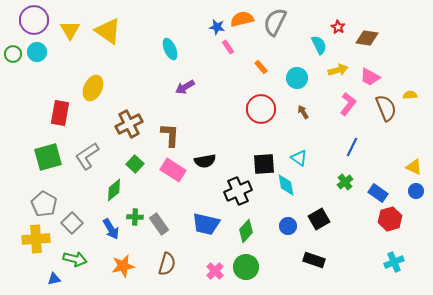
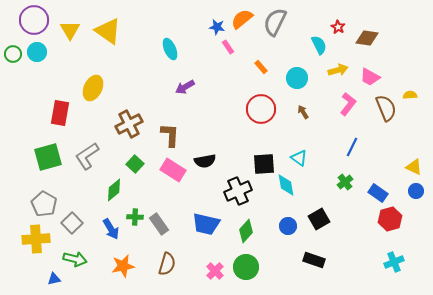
orange semicircle at (242, 19): rotated 25 degrees counterclockwise
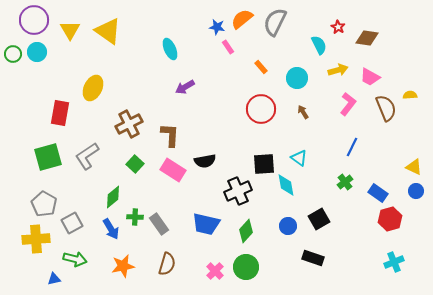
green diamond at (114, 190): moved 1 px left, 7 px down
gray square at (72, 223): rotated 15 degrees clockwise
black rectangle at (314, 260): moved 1 px left, 2 px up
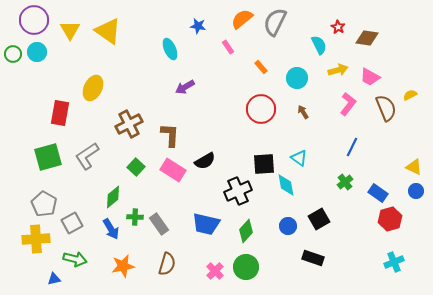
blue star at (217, 27): moved 19 px left, 1 px up
yellow semicircle at (410, 95): rotated 24 degrees counterclockwise
black semicircle at (205, 161): rotated 20 degrees counterclockwise
green square at (135, 164): moved 1 px right, 3 px down
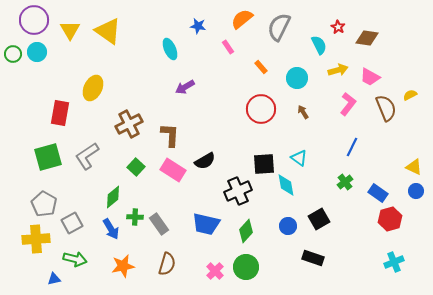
gray semicircle at (275, 22): moved 4 px right, 5 px down
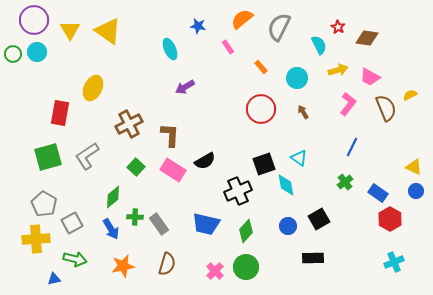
black square at (264, 164): rotated 15 degrees counterclockwise
red hexagon at (390, 219): rotated 15 degrees counterclockwise
black rectangle at (313, 258): rotated 20 degrees counterclockwise
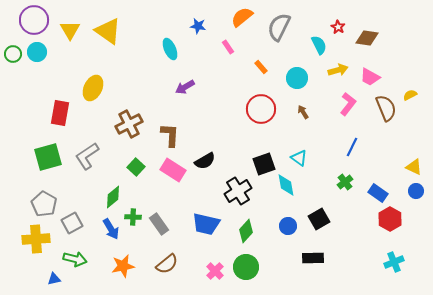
orange semicircle at (242, 19): moved 2 px up
black cross at (238, 191): rotated 8 degrees counterclockwise
green cross at (135, 217): moved 2 px left
brown semicircle at (167, 264): rotated 35 degrees clockwise
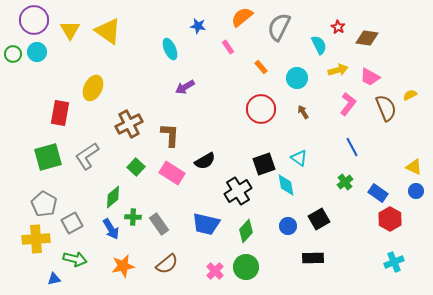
blue line at (352, 147): rotated 54 degrees counterclockwise
pink rectangle at (173, 170): moved 1 px left, 3 px down
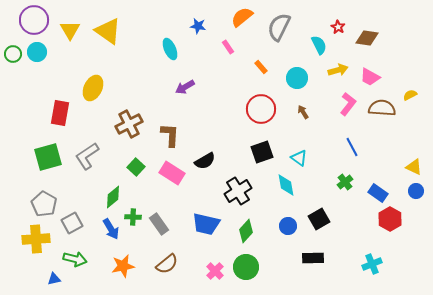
brown semicircle at (386, 108): moved 4 px left; rotated 64 degrees counterclockwise
black square at (264, 164): moved 2 px left, 12 px up
cyan cross at (394, 262): moved 22 px left, 2 px down
